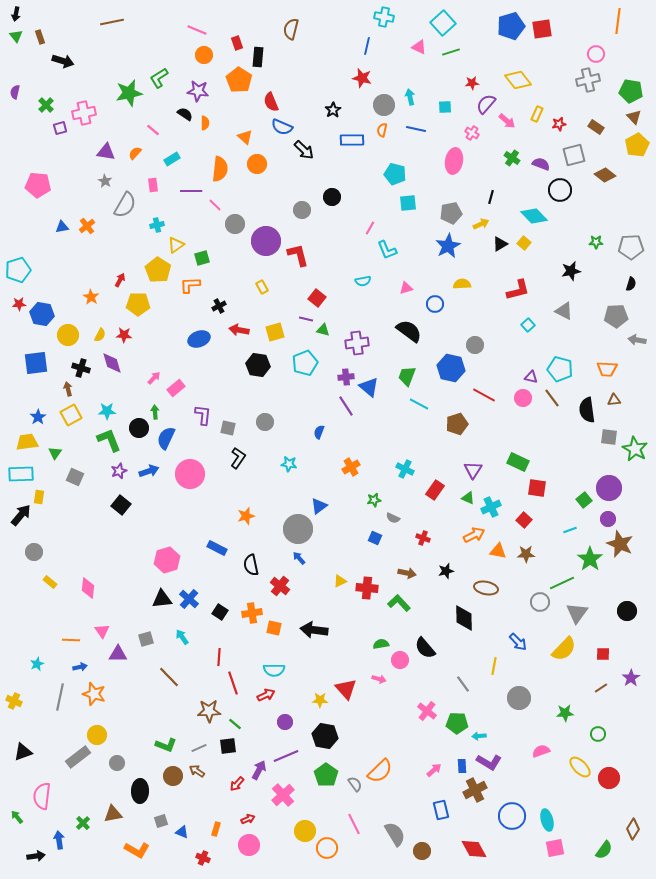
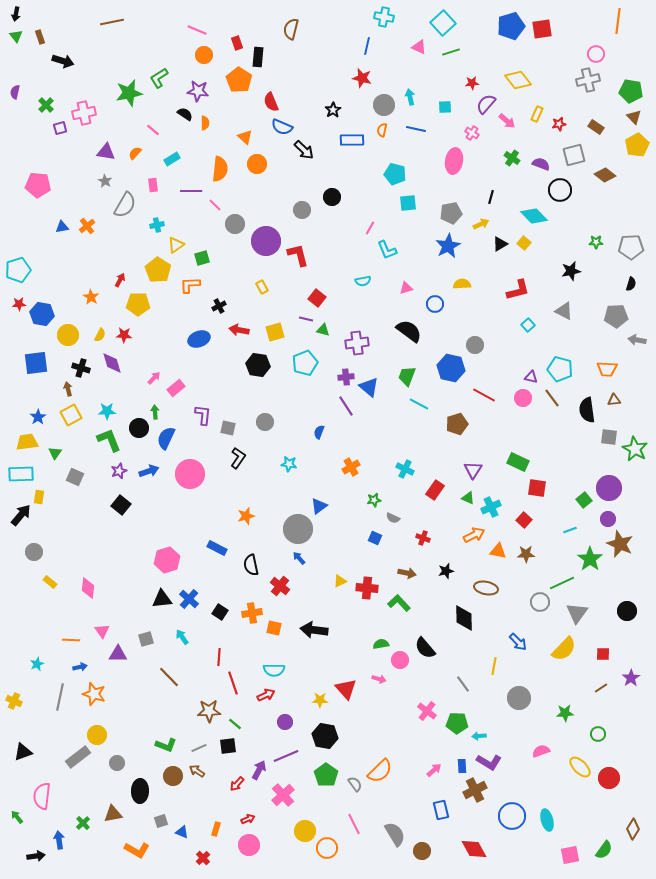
pink square at (555, 848): moved 15 px right, 7 px down
red cross at (203, 858): rotated 24 degrees clockwise
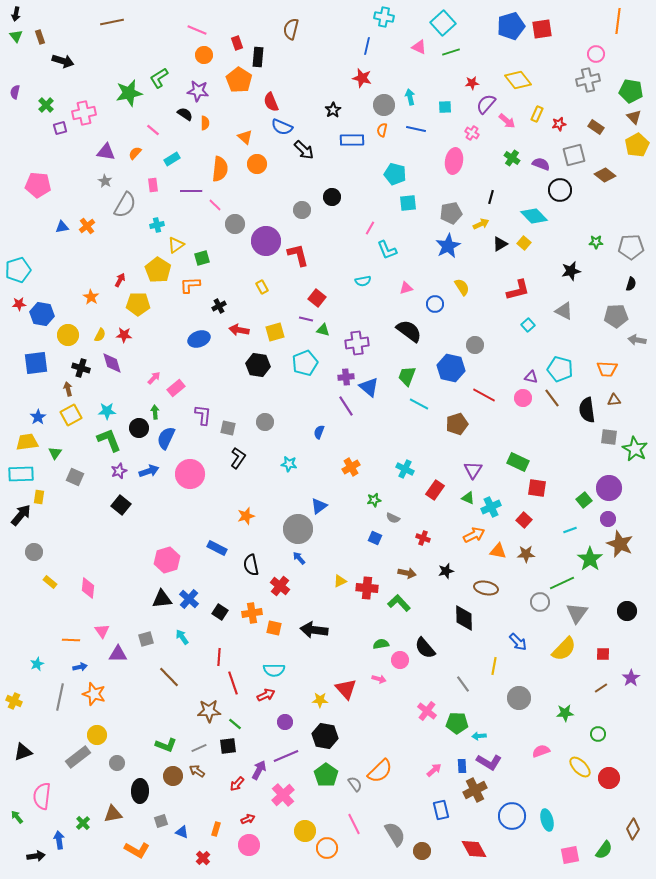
yellow semicircle at (462, 284): moved 3 px down; rotated 60 degrees clockwise
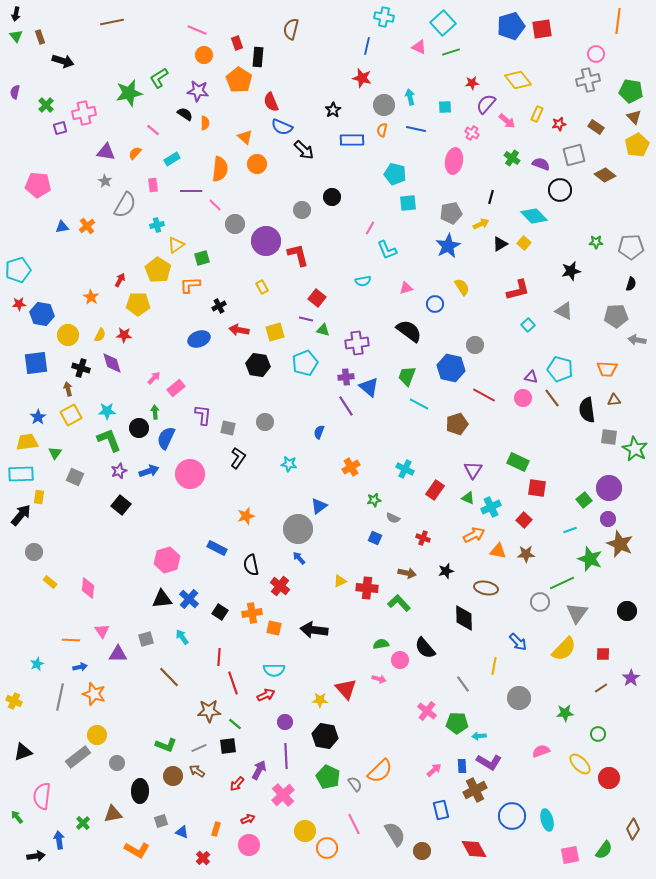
green star at (590, 559): rotated 15 degrees counterclockwise
purple line at (286, 756): rotated 70 degrees counterclockwise
yellow ellipse at (580, 767): moved 3 px up
green pentagon at (326, 775): moved 2 px right, 2 px down; rotated 10 degrees counterclockwise
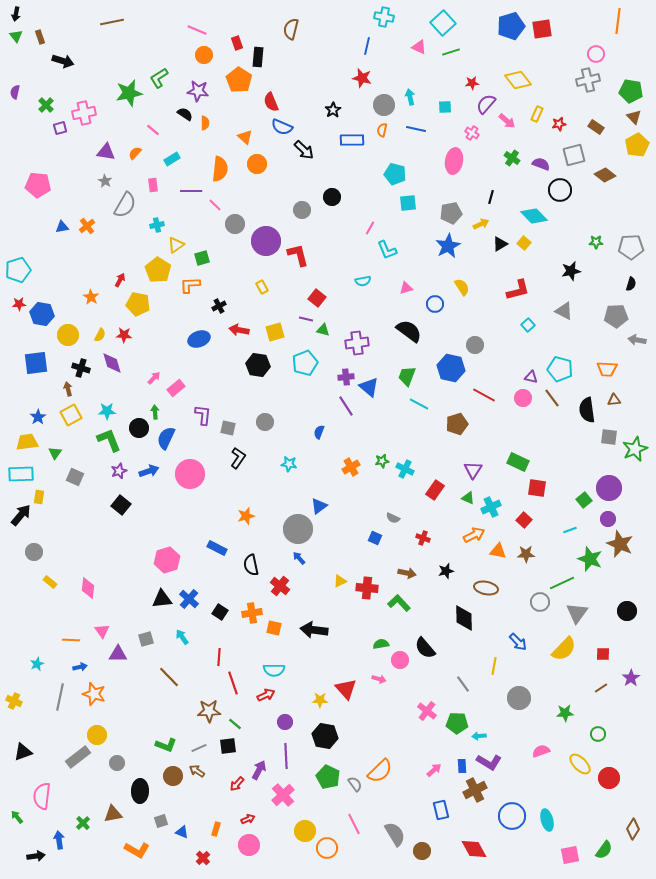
yellow pentagon at (138, 304): rotated 10 degrees clockwise
green star at (635, 449): rotated 20 degrees clockwise
green star at (374, 500): moved 8 px right, 39 px up
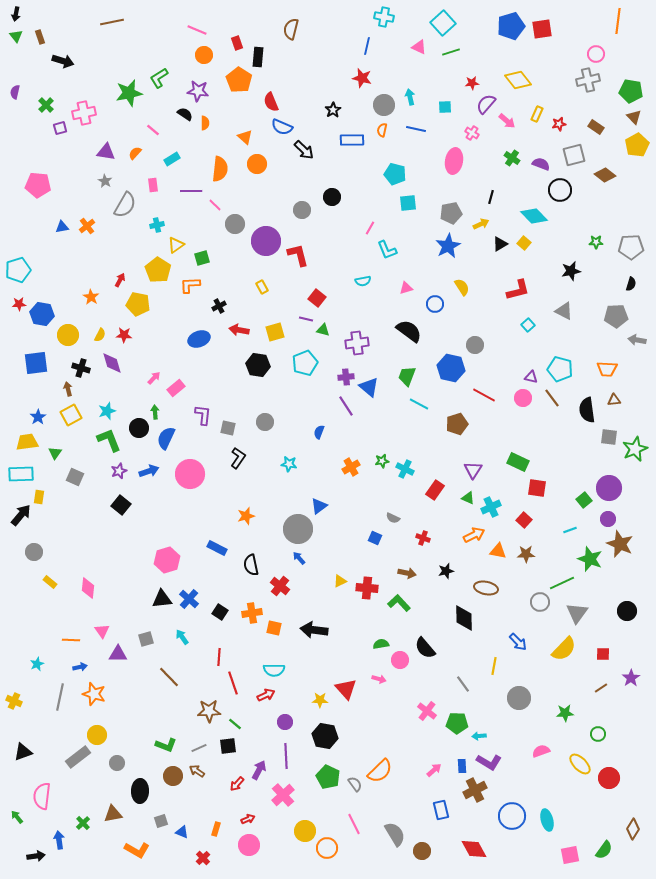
cyan star at (107, 411): rotated 18 degrees counterclockwise
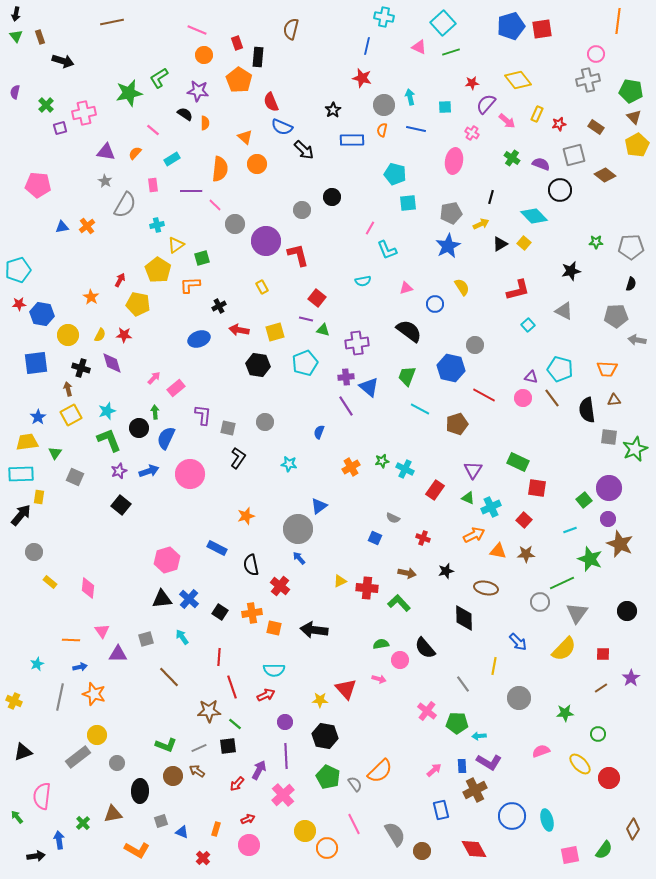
cyan line at (419, 404): moved 1 px right, 5 px down
red line at (233, 683): moved 1 px left, 4 px down
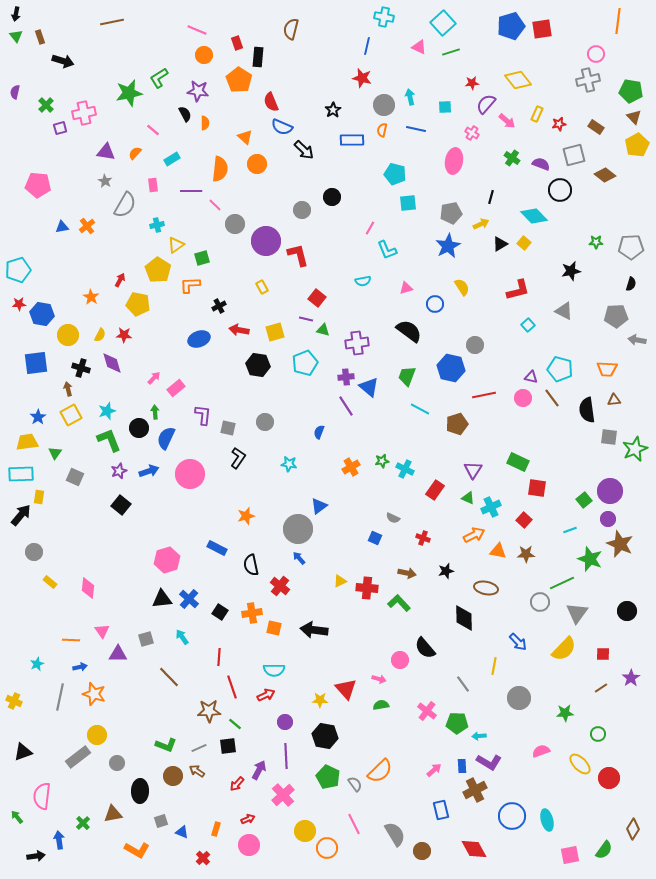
black semicircle at (185, 114): rotated 28 degrees clockwise
red line at (484, 395): rotated 40 degrees counterclockwise
purple circle at (609, 488): moved 1 px right, 3 px down
green semicircle at (381, 644): moved 61 px down
